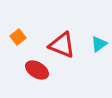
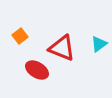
orange square: moved 2 px right, 1 px up
red triangle: moved 3 px down
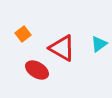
orange square: moved 3 px right, 2 px up
red triangle: rotated 8 degrees clockwise
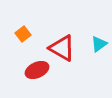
red ellipse: rotated 55 degrees counterclockwise
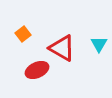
cyan triangle: rotated 24 degrees counterclockwise
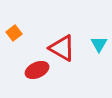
orange square: moved 9 px left, 1 px up
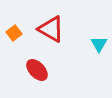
red triangle: moved 11 px left, 19 px up
red ellipse: rotated 70 degrees clockwise
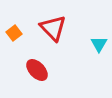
red triangle: moved 2 px right, 1 px up; rotated 16 degrees clockwise
